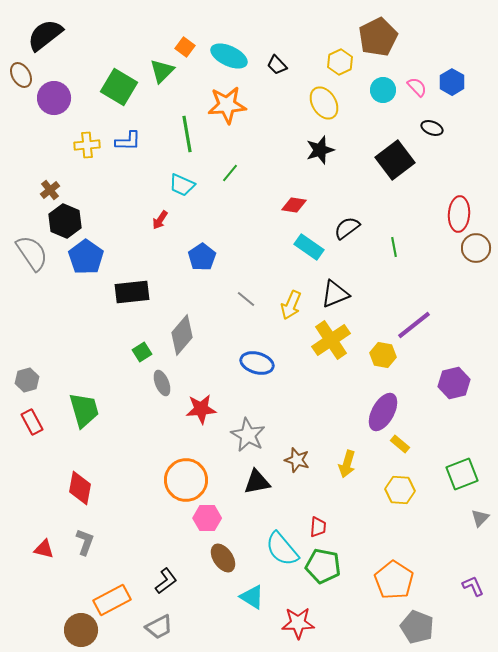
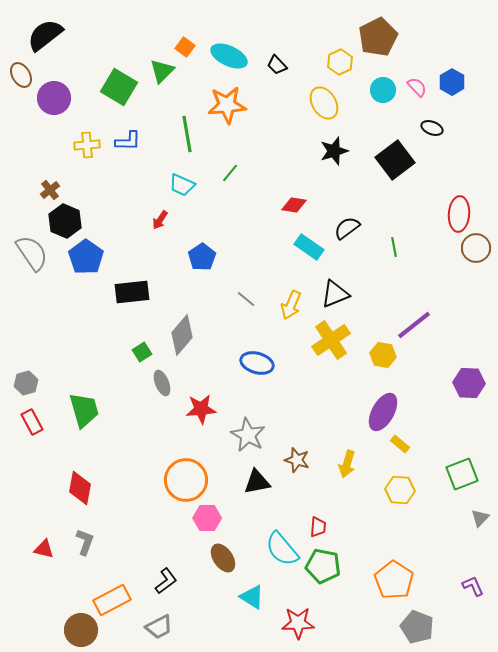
black star at (320, 150): moved 14 px right, 1 px down
gray hexagon at (27, 380): moved 1 px left, 3 px down
purple hexagon at (454, 383): moved 15 px right; rotated 16 degrees clockwise
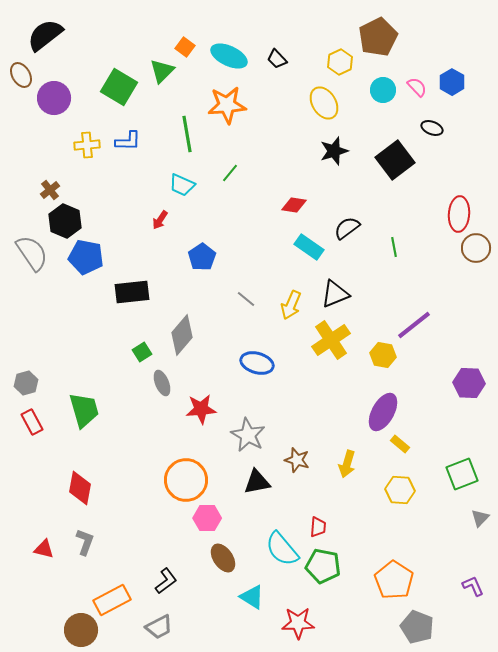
black trapezoid at (277, 65): moved 6 px up
blue pentagon at (86, 257): rotated 24 degrees counterclockwise
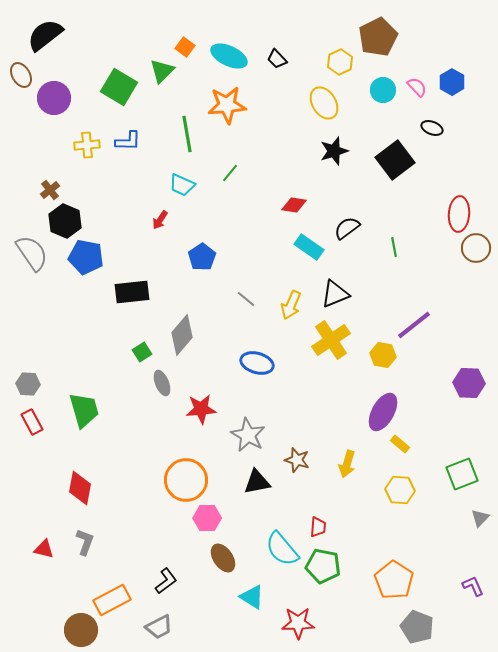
gray hexagon at (26, 383): moved 2 px right, 1 px down; rotated 20 degrees clockwise
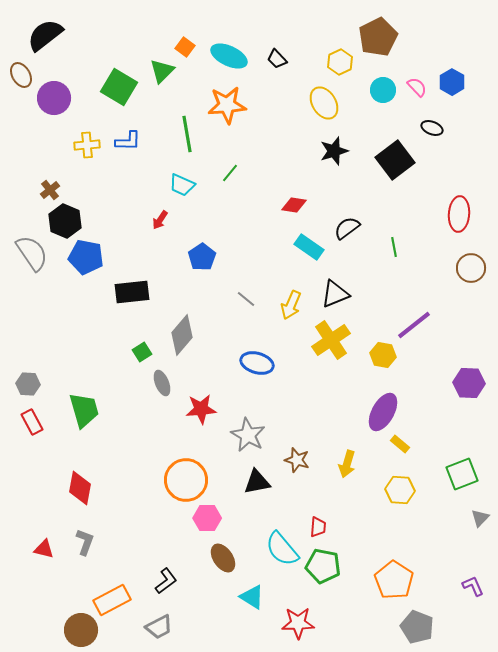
brown circle at (476, 248): moved 5 px left, 20 px down
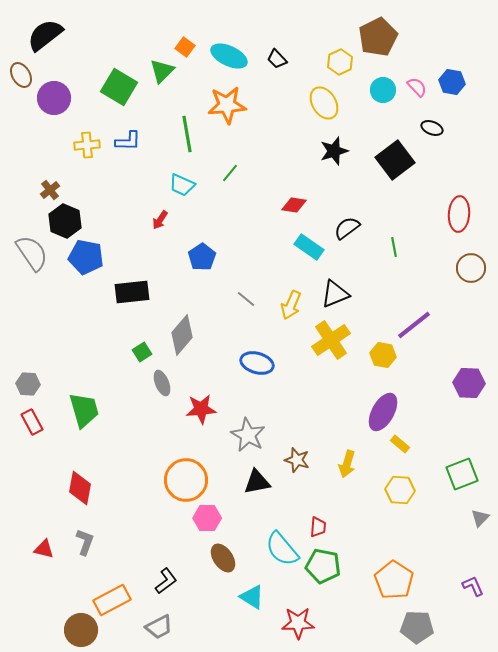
blue hexagon at (452, 82): rotated 20 degrees counterclockwise
gray pentagon at (417, 627): rotated 20 degrees counterclockwise
